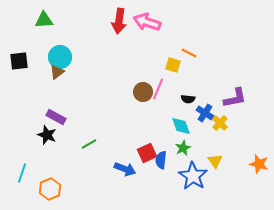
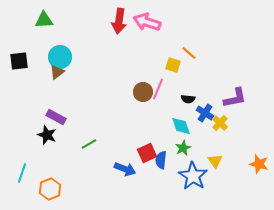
orange line: rotated 14 degrees clockwise
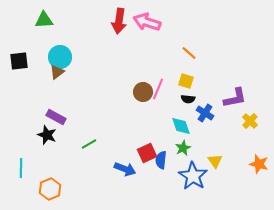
yellow square: moved 13 px right, 16 px down
yellow cross: moved 30 px right, 2 px up
cyan line: moved 1 px left, 5 px up; rotated 18 degrees counterclockwise
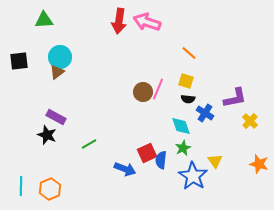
cyan line: moved 18 px down
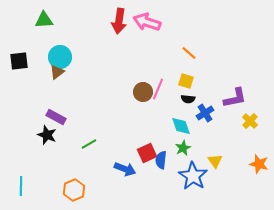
blue cross: rotated 24 degrees clockwise
orange hexagon: moved 24 px right, 1 px down
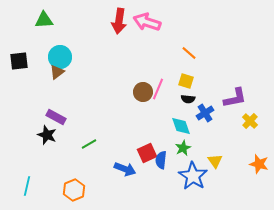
cyan line: moved 6 px right; rotated 12 degrees clockwise
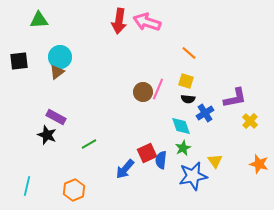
green triangle: moved 5 px left
blue arrow: rotated 110 degrees clockwise
blue star: rotated 28 degrees clockwise
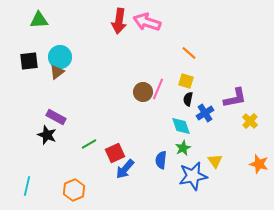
black square: moved 10 px right
black semicircle: rotated 96 degrees clockwise
red square: moved 32 px left
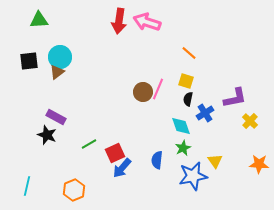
blue semicircle: moved 4 px left
orange star: rotated 12 degrees counterclockwise
blue arrow: moved 3 px left, 1 px up
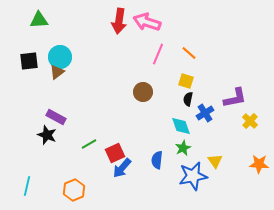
pink line: moved 35 px up
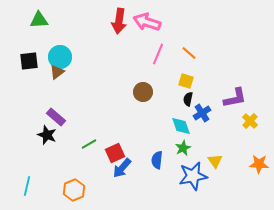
blue cross: moved 3 px left
purple rectangle: rotated 12 degrees clockwise
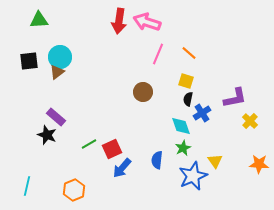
red square: moved 3 px left, 4 px up
blue star: rotated 12 degrees counterclockwise
